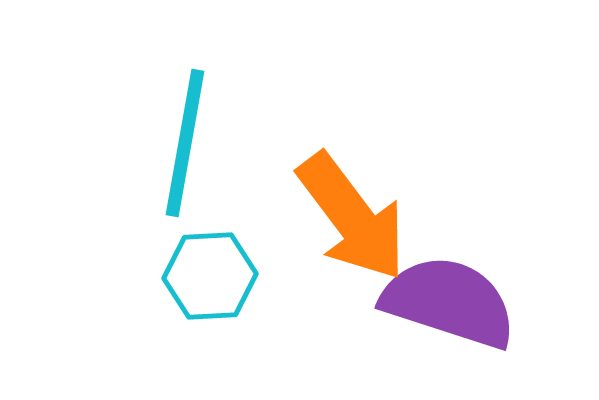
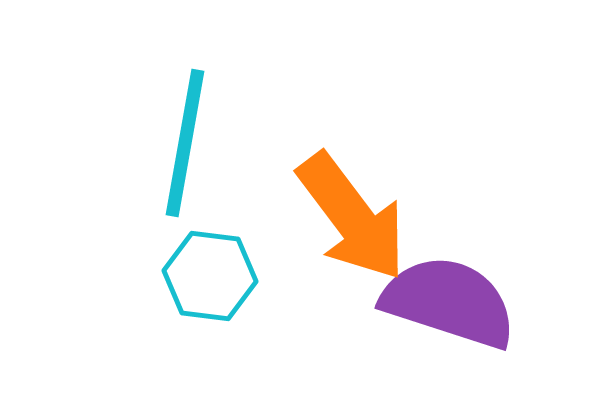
cyan hexagon: rotated 10 degrees clockwise
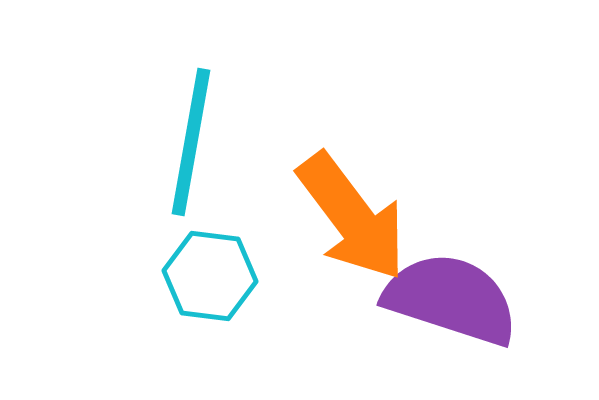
cyan line: moved 6 px right, 1 px up
purple semicircle: moved 2 px right, 3 px up
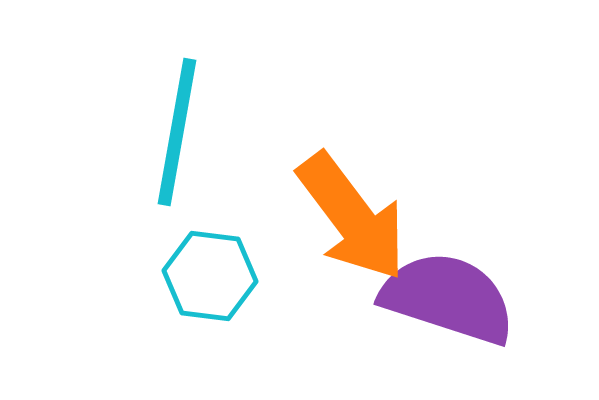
cyan line: moved 14 px left, 10 px up
purple semicircle: moved 3 px left, 1 px up
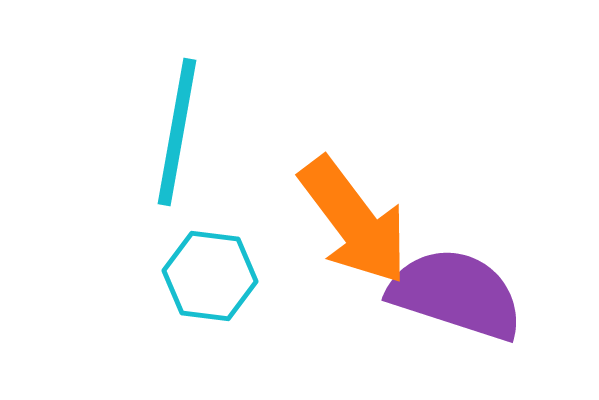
orange arrow: moved 2 px right, 4 px down
purple semicircle: moved 8 px right, 4 px up
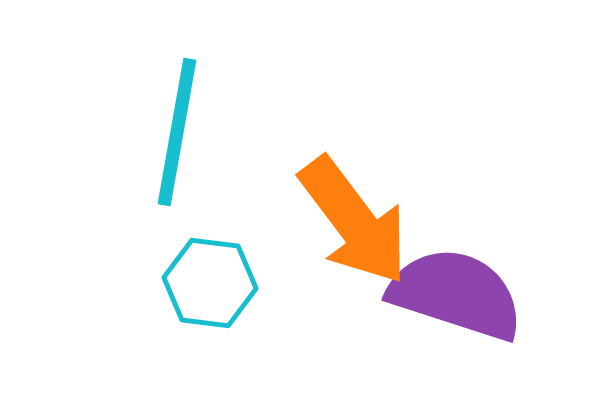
cyan hexagon: moved 7 px down
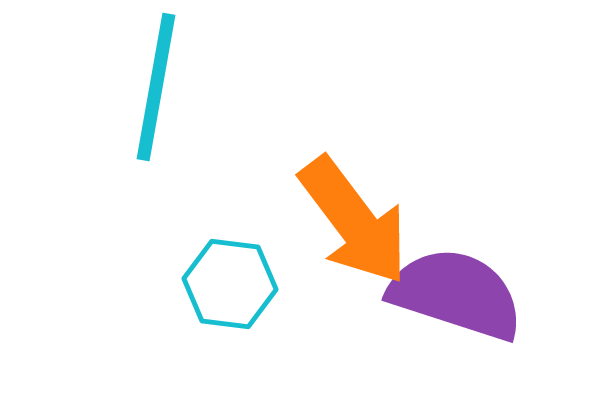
cyan line: moved 21 px left, 45 px up
cyan hexagon: moved 20 px right, 1 px down
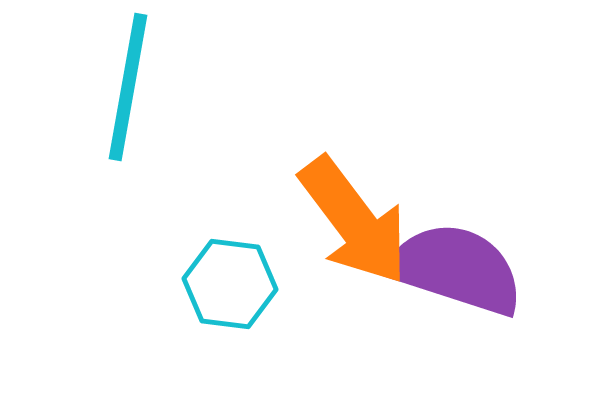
cyan line: moved 28 px left
purple semicircle: moved 25 px up
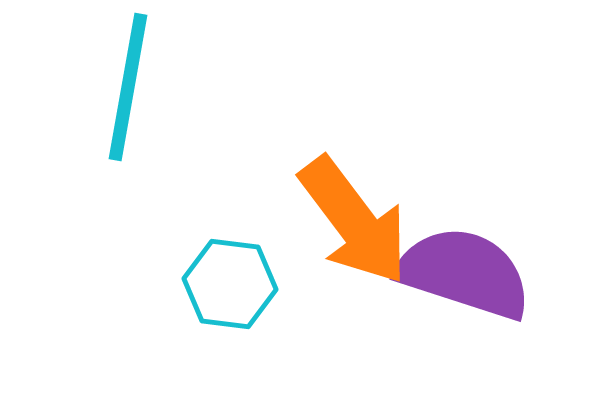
purple semicircle: moved 8 px right, 4 px down
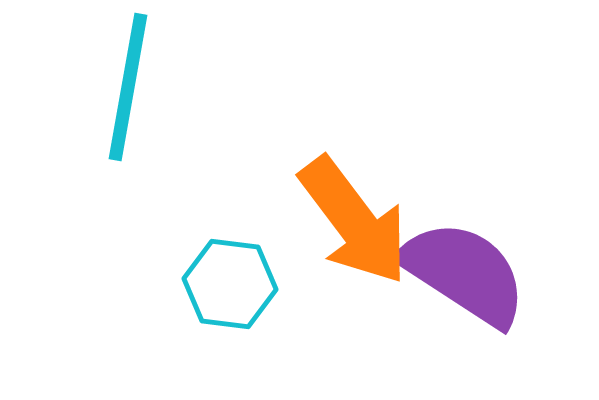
purple semicircle: rotated 15 degrees clockwise
